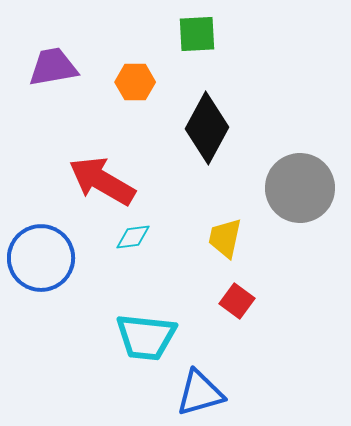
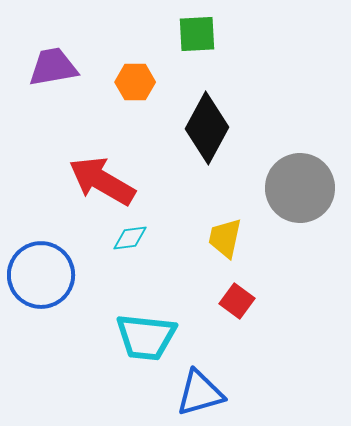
cyan diamond: moved 3 px left, 1 px down
blue circle: moved 17 px down
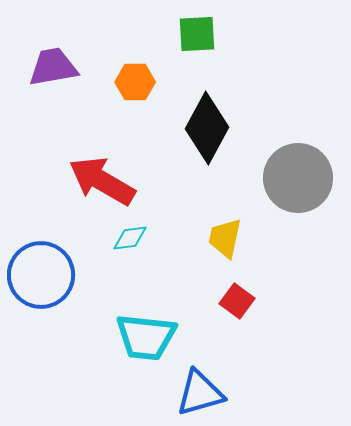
gray circle: moved 2 px left, 10 px up
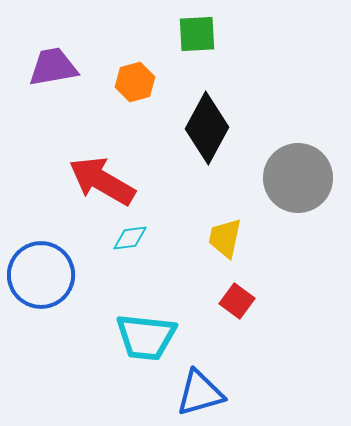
orange hexagon: rotated 15 degrees counterclockwise
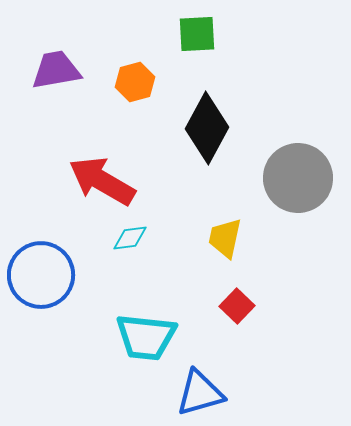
purple trapezoid: moved 3 px right, 3 px down
red square: moved 5 px down; rotated 8 degrees clockwise
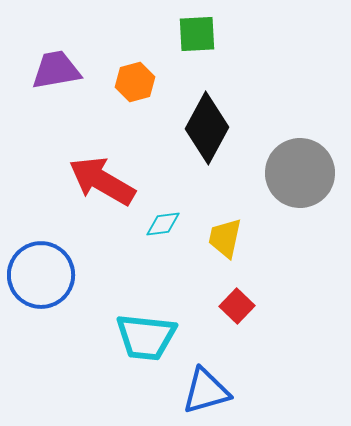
gray circle: moved 2 px right, 5 px up
cyan diamond: moved 33 px right, 14 px up
blue triangle: moved 6 px right, 2 px up
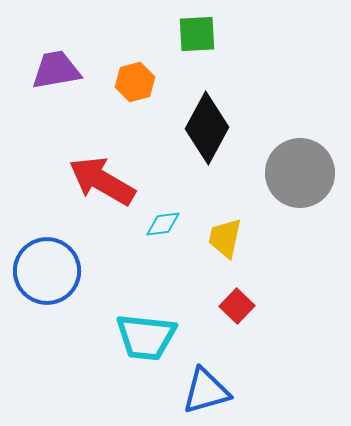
blue circle: moved 6 px right, 4 px up
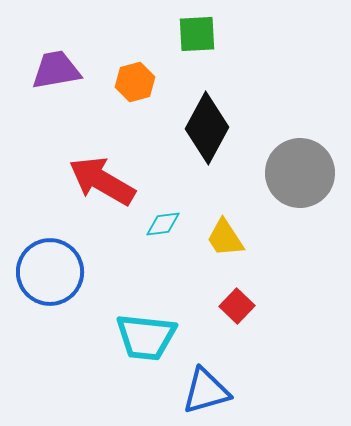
yellow trapezoid: rotated 45 degrees counterclockwise
blue circle: moved 3 px right, 1 px down
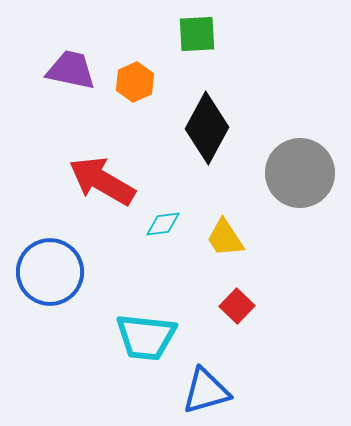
purple trapezoid: moved 15 px right; rotated 22 degrees clockwise
orange hexagon: rotated 9 degrees counterclockwise
